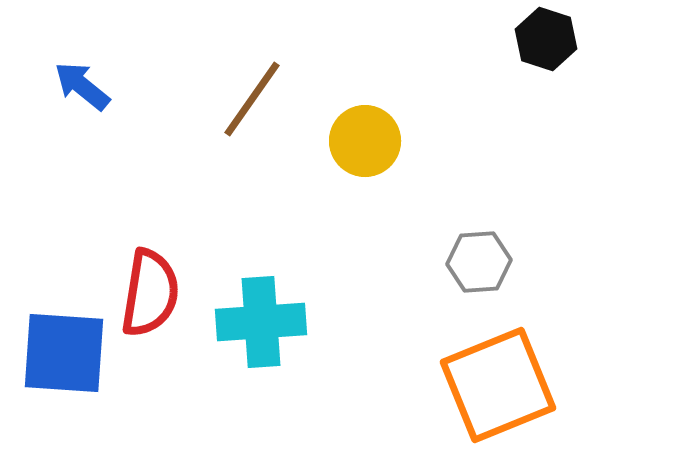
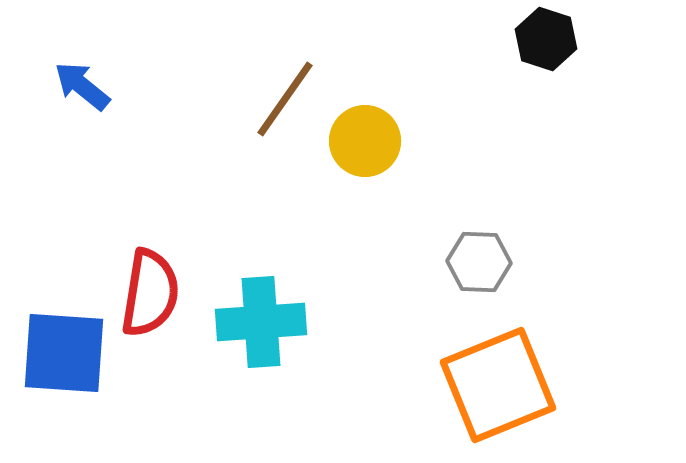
brown line: moved 33 px right
gray hexagon: rotated 6 degrees clockwise
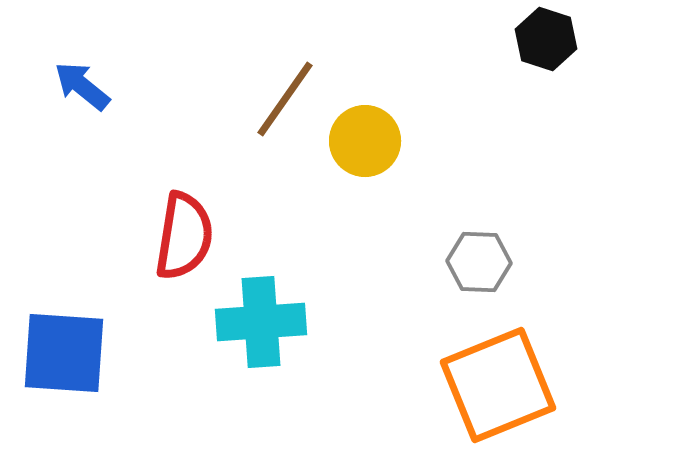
red semicircle: moved 34 px right, 57 px up
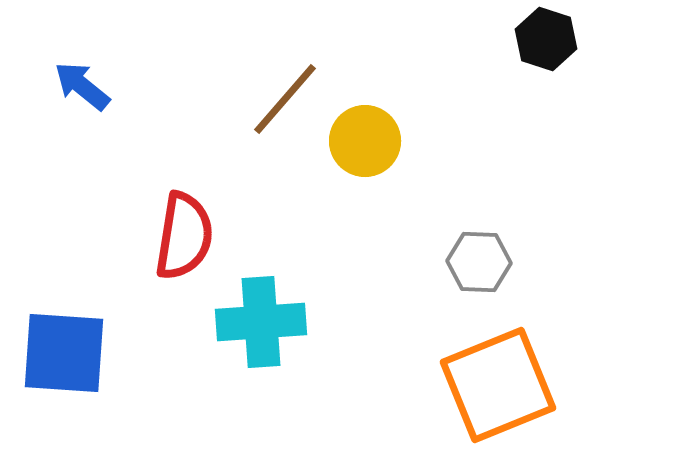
brown line: rotated 6 degrees clockwise
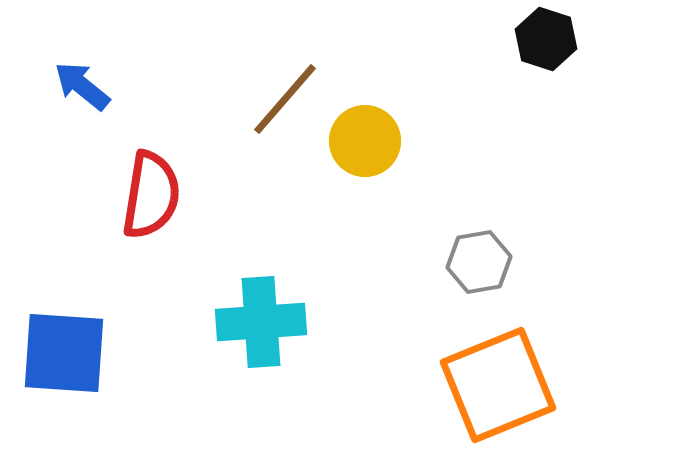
red semicircle: moved 33 px left, 41 px up
gray hexagon: rotated 12 degrees counterclockwise
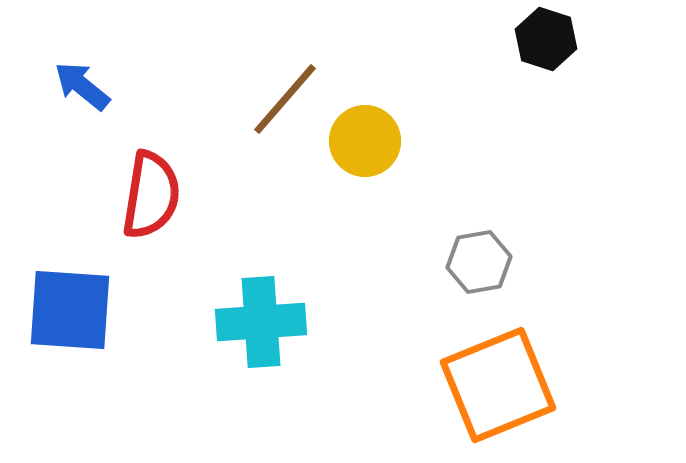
blue square: moved 6 px right, 43 px up
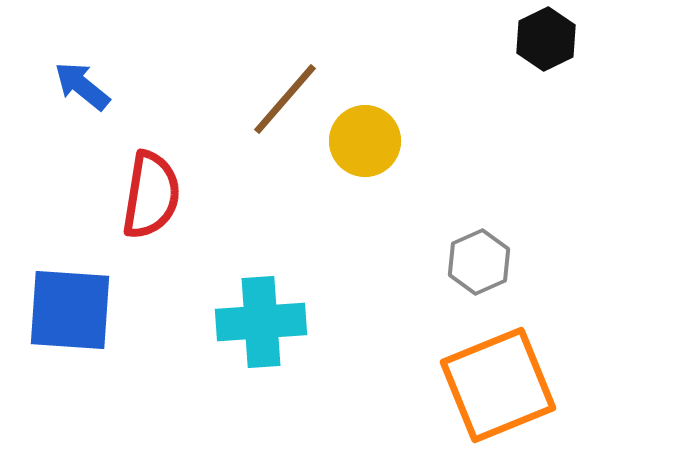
black hexagon: rotated 16 degrees clockwise
gray hexagon: rotated 14 degrees counterclockwise
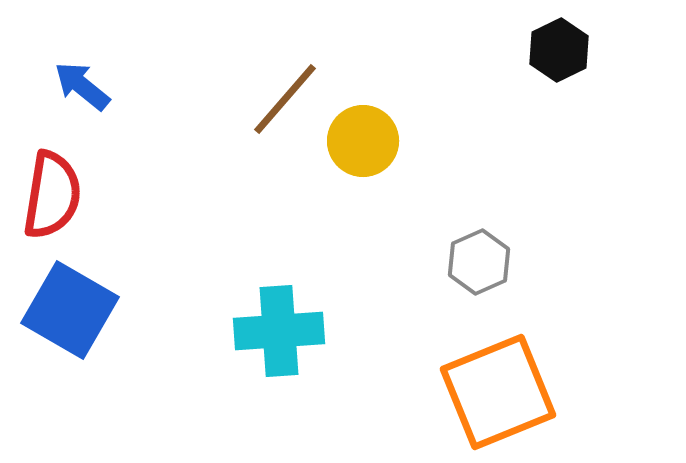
black hexagon: moved 13 px right, 11 px down
yellow circle: moved 2 px left
red semicircle: moved 99 px left
blue square: rotated 26 degrees clockwise
cyan cross: moved 18 px right, 9 px down
orange square: moved 7 px down
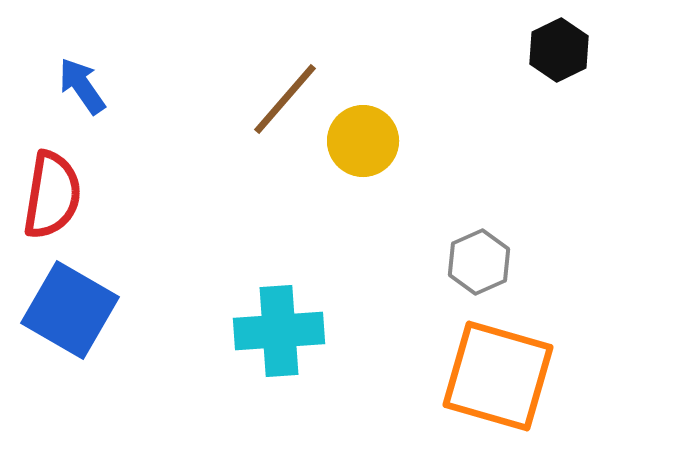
blue arrow: rotated 16 degrees clockwise
orange square: moved 16 px up; rotated 38 degrees clockwise
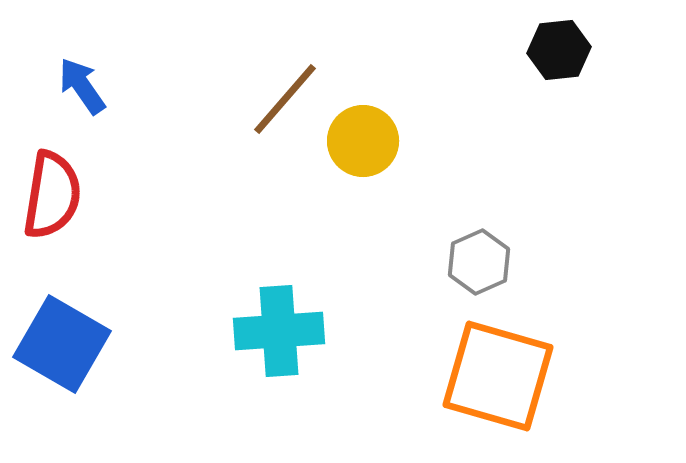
black hexagon: rotated 20 degrees clockwise
blue square: moved 8 px left, 34 px down
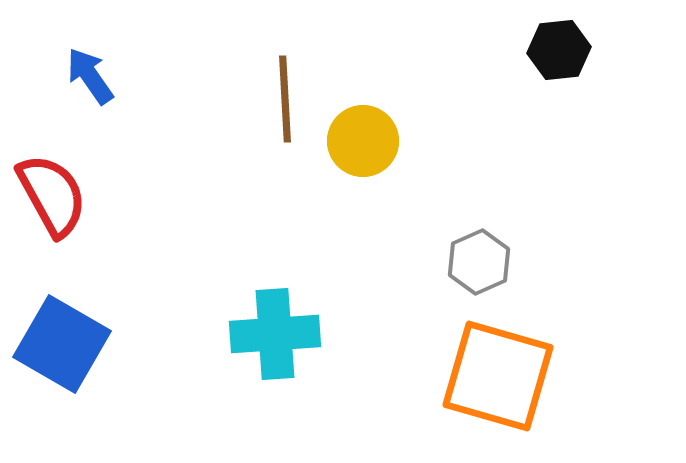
blue arrow: moved 8 px right, 10 px up
brown line: rotated 44 degrees counterclockwise
red semicircle: rotated 38 degrees counterclockwise
cyan cross: moved 4 px left, 3 px down
